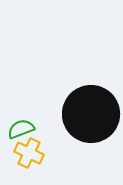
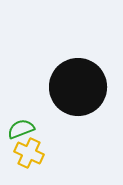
black circle: moved 13 px left, 27 px up
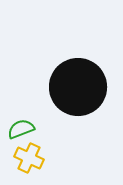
yellow cross: moved 5 px down
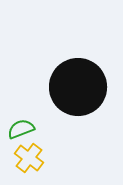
yellow cross: rotated 12 degrees clockwise
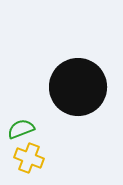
yellow cross: rotated 16 degrees counterclockwise
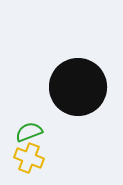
green semicircle: moved 8 px right, 3 px down
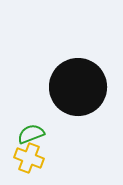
green semicircle: moved 2 px right, 2 px down
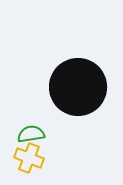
green semicircle: rotated 12 degrees clockwise
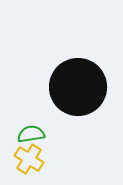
yellow cross: moved 1 px down; rotated 12 degrees clockwise
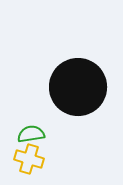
yellow cross: rotated 16 degrees counterclockwise
